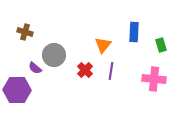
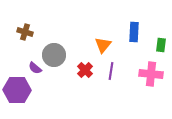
green rectangle: rotated 24 degrees clockwise
pink cross: moved 3 px left, 5 px up
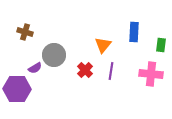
purple semicircle: rotated 72 degrees counterclockwise
purple hexagon: moved 1 px up
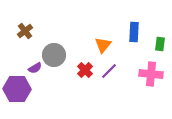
brown cross: moved 1 px up; rotated 35 degrees clockwise
green rectangle: moved 1 px left, 1 px up
purple line: moved 2 px left; rotated 36 degrees clockwise
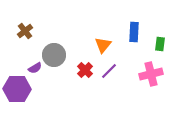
pink cross: rotated 20 degrees counterclockwise
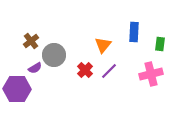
brown cross: moved 6 px right, 10 px down
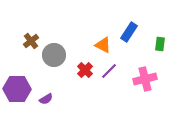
blue rectangle: moved 5 px left; rotated 30 degrees clockwise
orange triangle: rotated 42 degrees counterclockwise
purple semicircle: moved 11 px right, 31 px down
pink cross: moved 6 px left, 5 px down
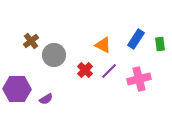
blue rectangle: moved 7 px right, 7 px down
green rectangle: rotated 16 degrees counterclockwise
pink cross: moved 6 px left
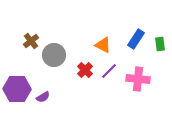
pink cross: moved 1 px left; rotated 20 degrees clockwise
purple semicircle: moved 3 px left, 2 px up
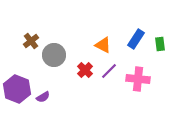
purple hexagon: rotated 20 degrees clockwise
